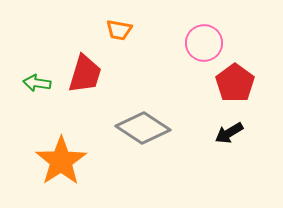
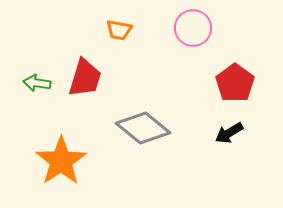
pink circle: moved 11 px left, 15 px up
red trapezoid: moved 4 px down
gray diamond: rotated 6 degrees clockwise
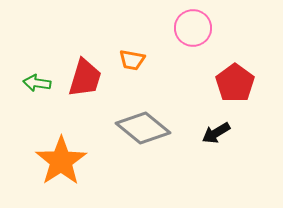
orange trapezoid: moved 13 px right, 30 px down
black arrow: moved 13 px left
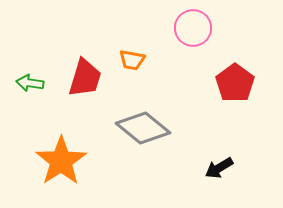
green arrow: moved 7 px left
black arrow: moved 3 px right, 35 px down
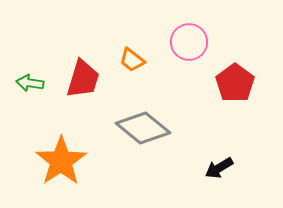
pink circle: moved 4 px left, 14 px down
orange trapezoid: rotated 28 degrees clockwise
red trapezoid: moved 2 px left, 1 px down
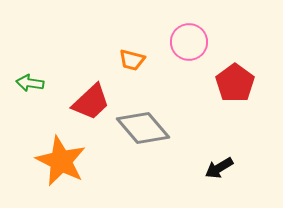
orange trapezoid: rotated 24 degrees counterclockwise
red trapezoid: moved 8 px right, 23 px down; rotated 30 degrees clockwise
gray diamond: rotated 10 degrees clockwise
orange star: rotated 12 degrees counterclockwise
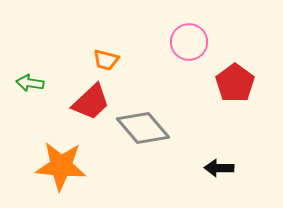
orange trapezoid: moved 26 px left
orange star: moved 5 px down; rotated 21 degrees counterclockwise
black arrow: rotated 32 degrees clockwise
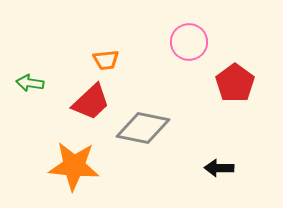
orange trapezoid: rotated 20 degrees counterclockwise
gray diamond: rotated 38 degrees counterclockwise
orange star: moved 13 px right
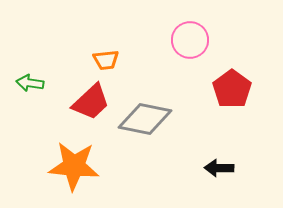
pink circle: moved 1 px right, 2 px up
red pentagon: moved 3 px left, 6 px down
gray diamond: moved 2 px right, 9 px up
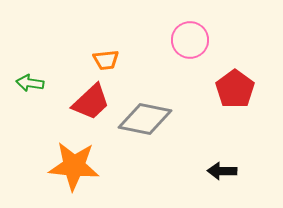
red pentagon: moved 3 px right
black arrow: moved 3 px right, 3 px down
